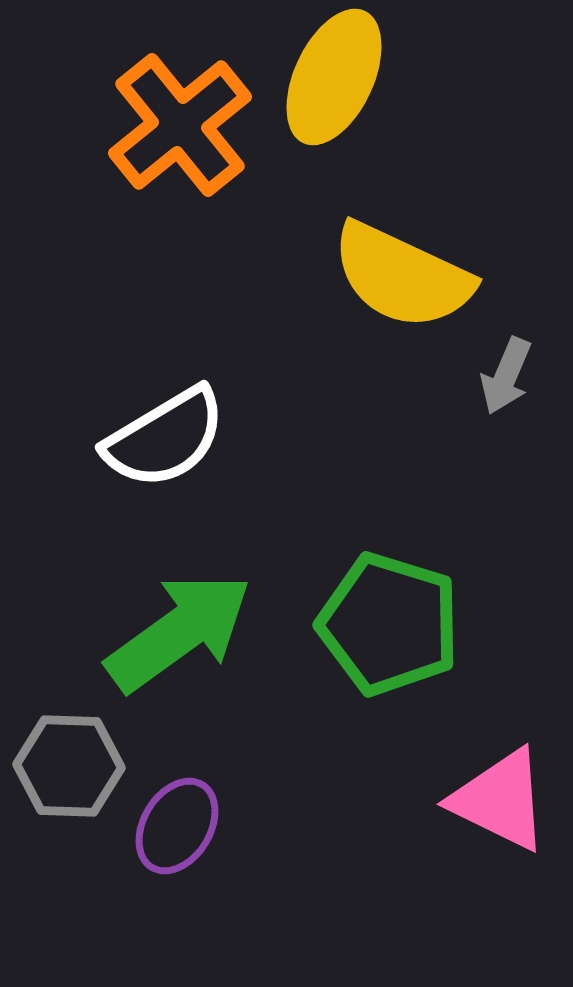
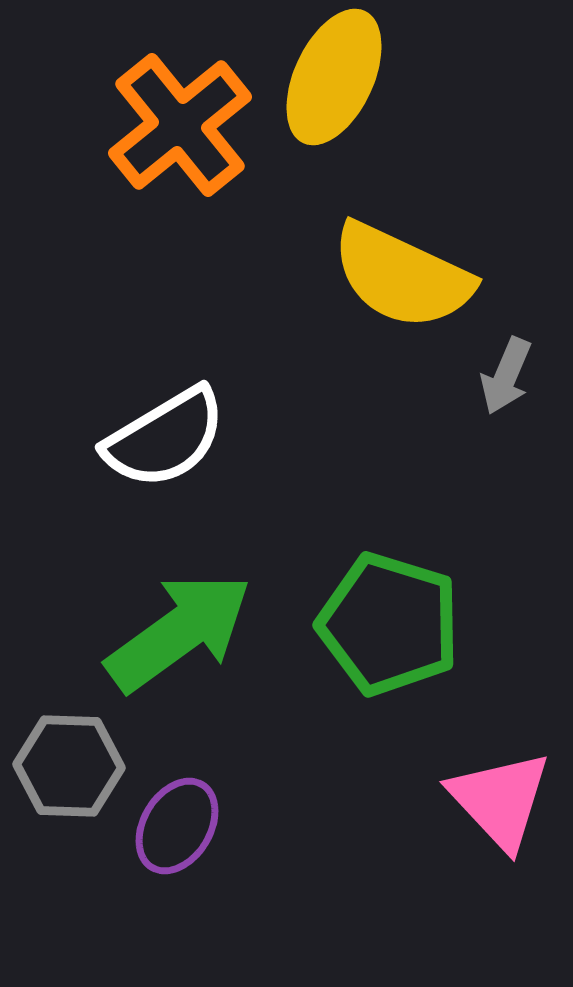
pink triangle: rotated 21 degrees clockwise
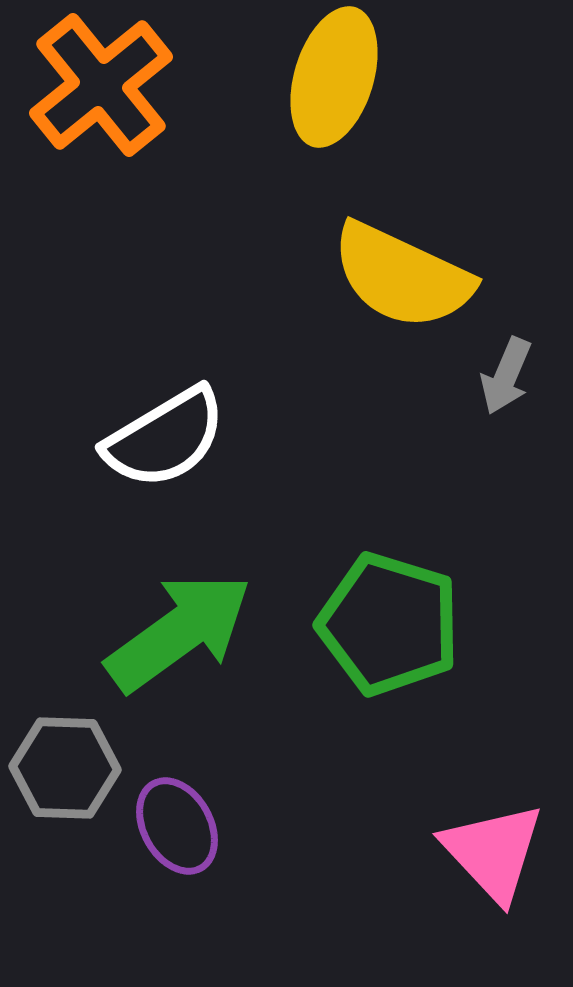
yellow ellipse: rotated 8 degrees counterclockwise
orange cross: moved 79 px left, 40 px up
gray hexagon: moved 4 px left, 2 px down
pink triangle: moved 7 px left, 52 px down
purple ellipse: rotated 60 degrees counterclockwise
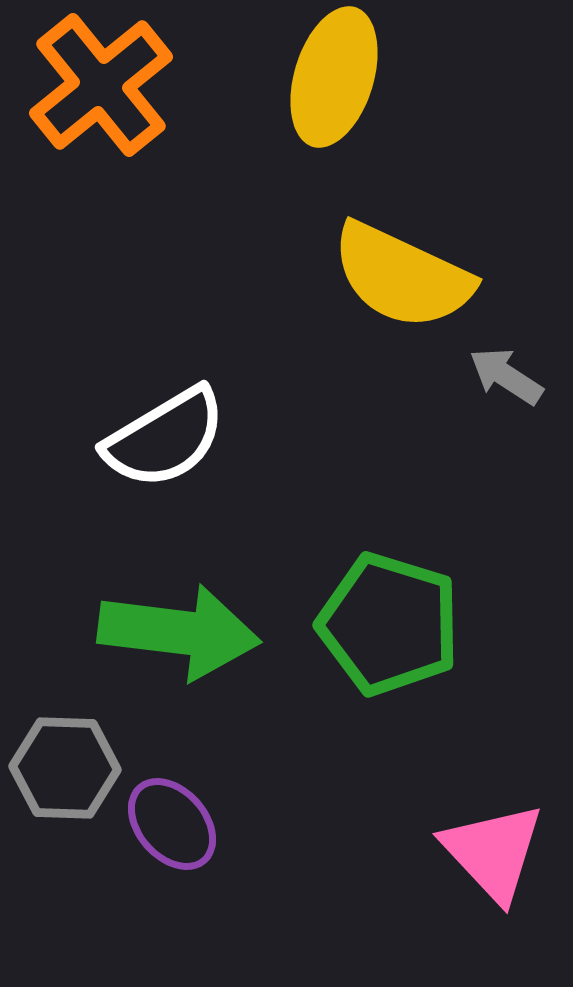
gray arrow: rotated 100 degrees clockwise
green arrow: rotated 43 degrees clockwise
purple ellipse: moved 5 px left, 2 px up; rotated 12 degrees counterclockwise
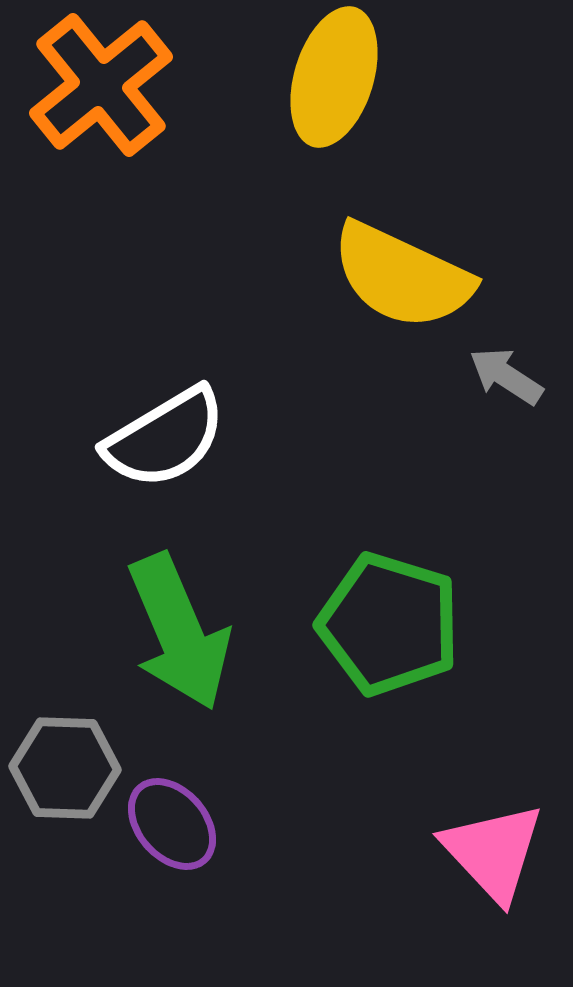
green arrow: rotated 60 degrees clockwise
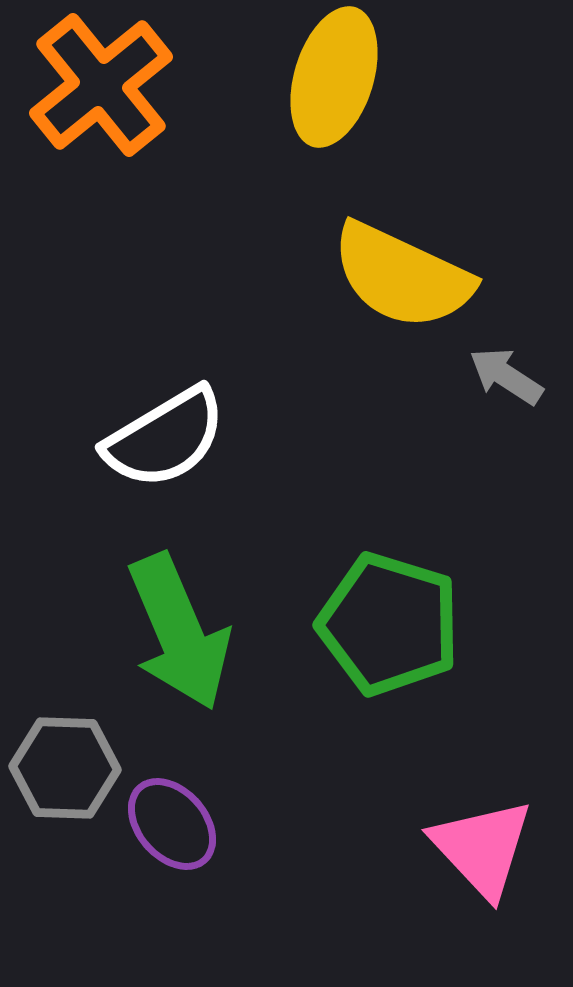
pink triangle: moved 11 px left, 4 px up
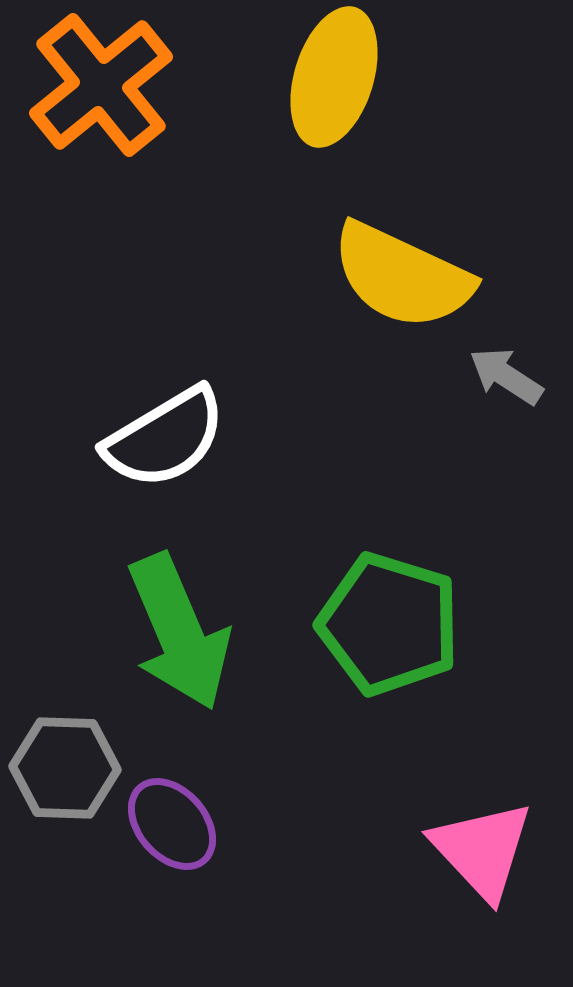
pink triangle: moved 2 px down
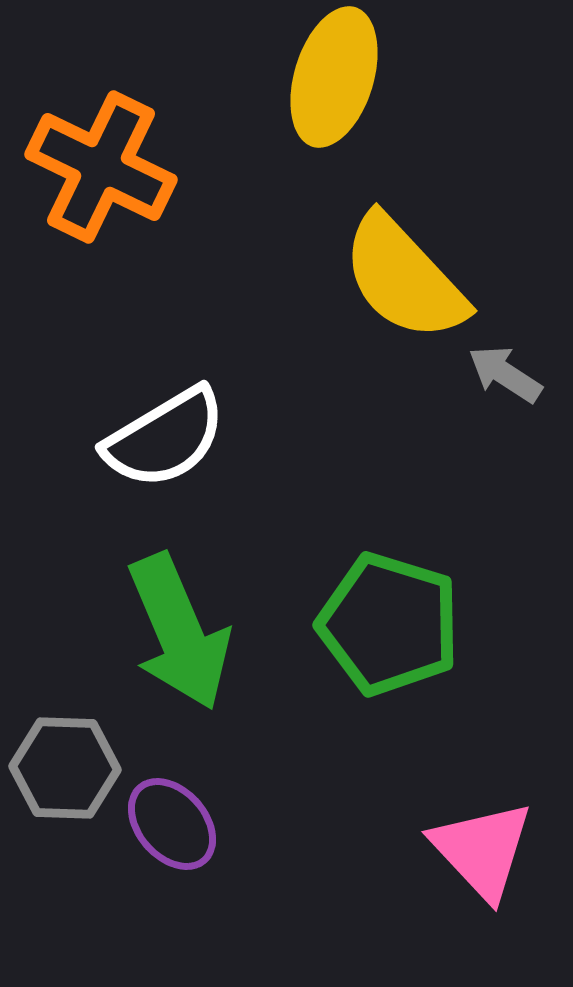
orange cross: moved 82 px down; rotated 25 degrees counterclockwise
yellow semicircle: moved 2 px right, 2 px down; rotated 22 degrees clockwise
gray arrow: moved 1 px left, 2 px up
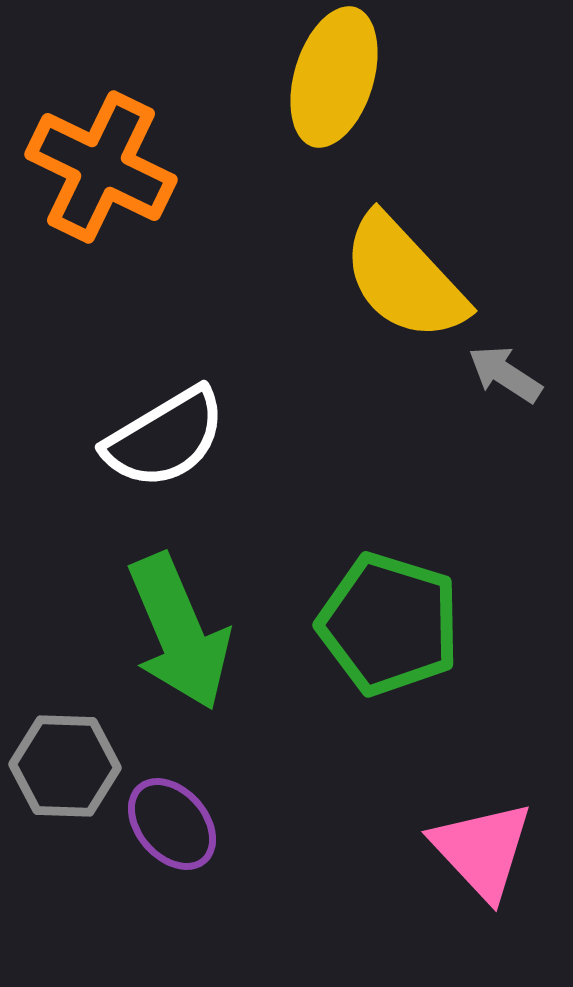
gray hexagon: moved 2 px up
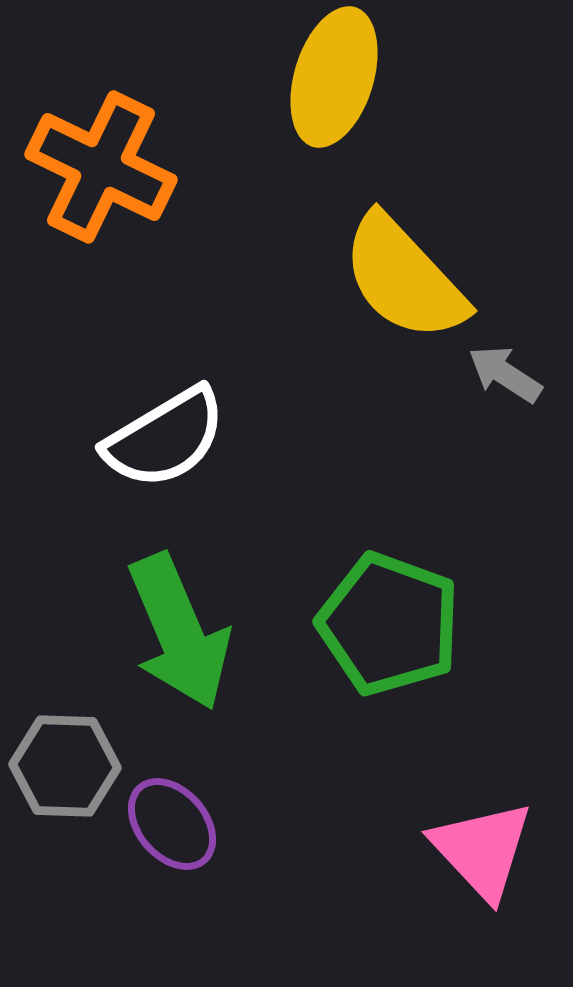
green pentagon: rotated 3 degrees clockwise
